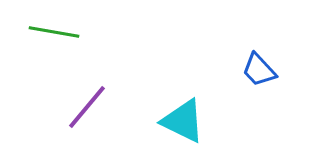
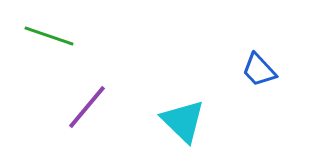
green line: moved 5 px left, 4 px down; rotated 9 degrees clockwise
cyan triangle: rotated 18 degrees clockwise
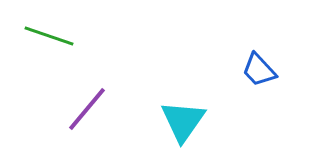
purple line: moved 2 px down
cyan triangle: rotated 21 degrees clockwise
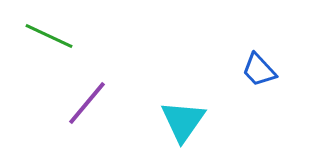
green line: rotated 6 degrees clockwise
purple line: moved 6 px up
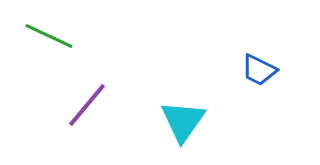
blue trapezoid: rotated 21 degrees counterclockwise
purple line: moved 2 px down
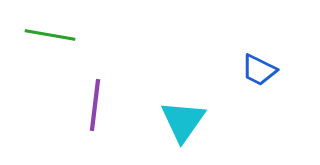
green line: moved 1 px right, 1 px up; rotated 15 degrees counterclockwise
purple line: moved 8 px right; rotated 33 degrees counterclockwise
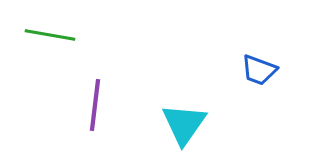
blue trapezoid: rotated 6 degrees counterclockwise
cyan triangle: moved 1 px right, 3 px down
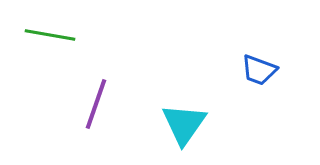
purple line: moved 1 px right, 1 px up; rotated 12 degrees clockwise
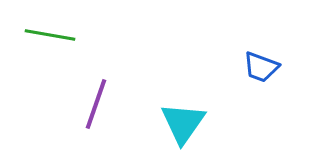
blue trapezoid: moved 2 px right, 3 px up
cyan triangle: moved 1 px left, 1 px up
